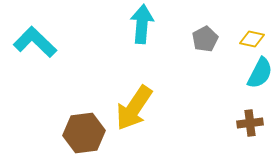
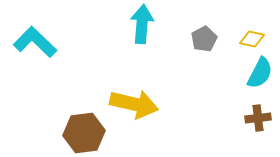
gray pentagon: moved 1 px left
yellow arrow: moved 4 px up; rotated 111 degrees counterclockwise
brown cross: moved 8 px right, 5 px up
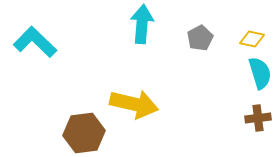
gray pentagon: moved 4 px left, 1 px up
cyan semicircle: rotated 44 degrees counterclockwise
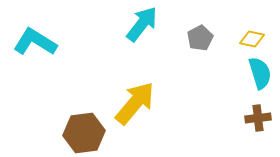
cyan arrow: rotated 33 degrees clockwise
cyan L-shape: rotated 12 degrees counterclockwise
yellow arrow: moved 1 px right, 1 px up; rotated 63 degrees counterclockwise
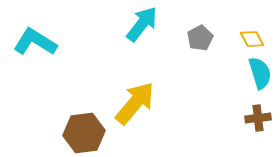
yellow diamond: rotated 50 degrees clockwise
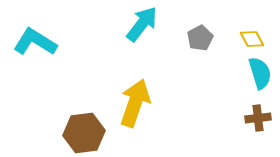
yellow arrow: rotated 21 degrees counterclockwise
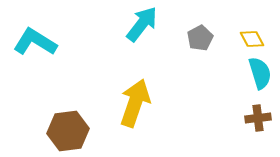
brown hexagon: moved 16 px left, 2 px up
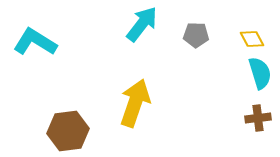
gray pentagon: moved 4 px left, 3 px up; rotated 30 degrees clockwise
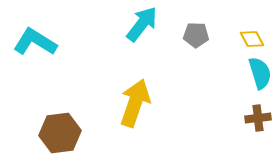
brown hexagon: moved 8 px left, 2 px down
